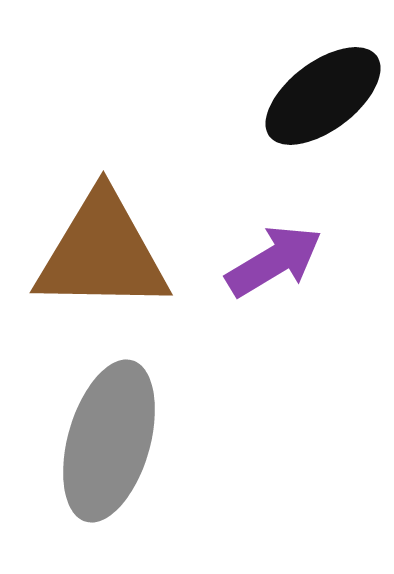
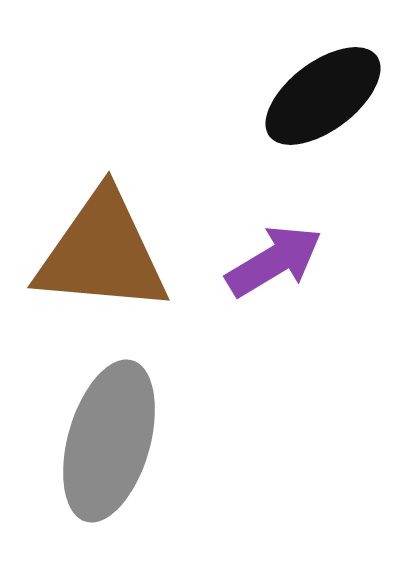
brown triangle: rotated 4 degrees clockwise
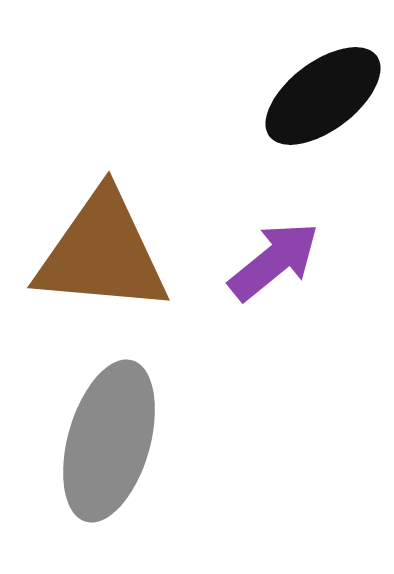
purple arrow: rotated 8 degrees counterclockwise
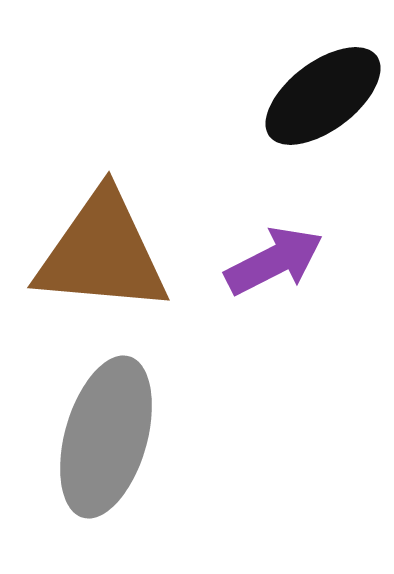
purple arrow: rotated 12 degrees clockwise
gray ellipse: moved 3 px left, 4 px up
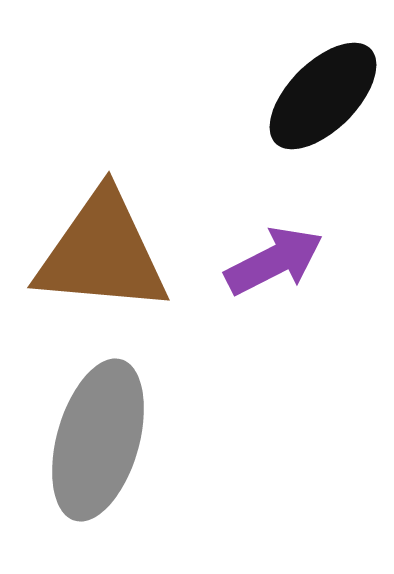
black ellipse: rotated 8 degrees counterclockwise
gray ellipse: moved 8 px left, 3 px down
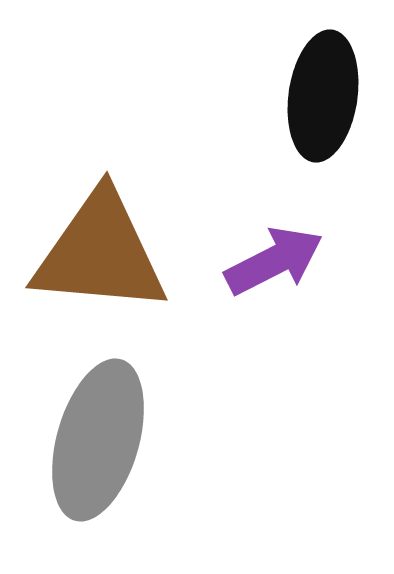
black ellipse: rotated 37 degrees counterclockwise
brown triangle: moved 2 px left
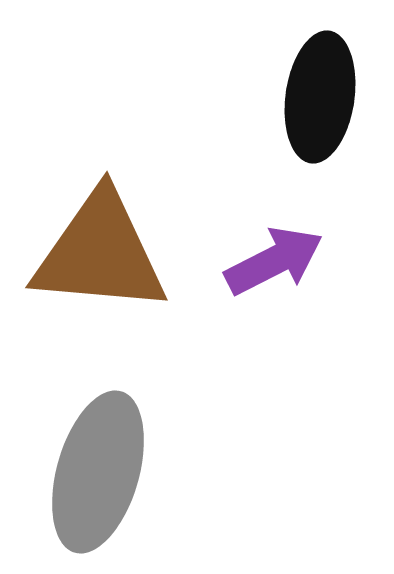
black ellipse: moved 3 px left, 1 px down
gray ellipse: moved 32 px down
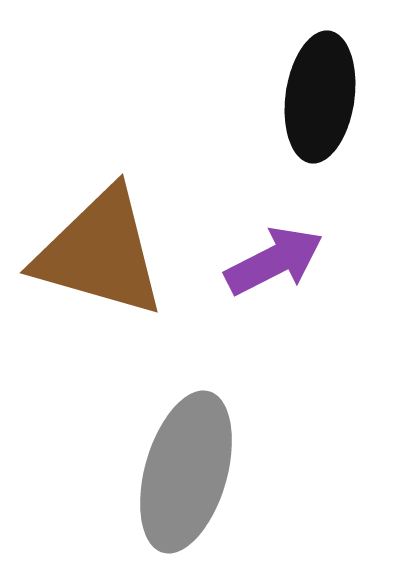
brown triangle: rotated 11 degrees clockwise
gray ellipse: moved 88 px right
